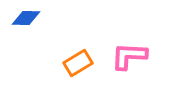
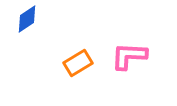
blue diamond: moved 1 px right, 1 px down; rotated 36 degrees counterclockwise
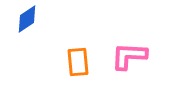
orange rectangle: moved 1 px up; rotated 64 degrees counterclockwise
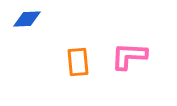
blue diamond: rotated 32 degrees clockwise
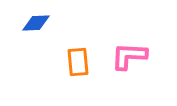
blue diamond: moved 9 px right, 4 px down
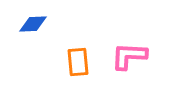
blue diamond: moved 3 px left, 1 px down
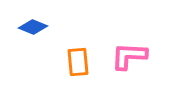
blue diamond: moved 3 px down; rotated 24 degrees clockwise
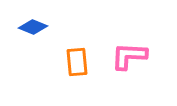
orange rectangle: moved 1 px left
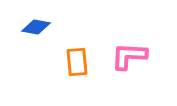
blue diamond: moved 3 px right; rotated 12 degrees counterclockwise
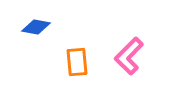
pink L-shape: rotated 48 degrees counterclockwise
